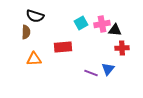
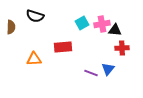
cyan square: moved 1 px right
brown semicircle: moved 15 px left, 5 px up
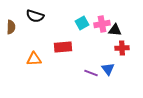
blue triangle: rotated 16 degrees counterclockwise
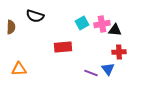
red cross: moved 3 px left, 4 px down
orange triangle: moved 15 px left, 10 px down
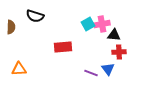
cyan square: moved 6 px right, 1 px down
black triangle: moved 1 px left, 5 px down
